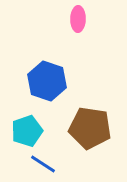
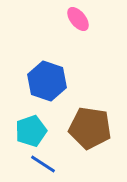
pink ellipse: rotated 40 degrees counterclockwise
cyan pentagon: moved 4 px right
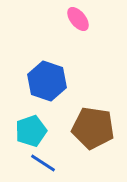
brown pentagon: moved 3 px right
blue line: moved 1 px up
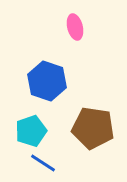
pink ellipse: moved 3 px left, 8 px down; rotated 25 degrees clockwise
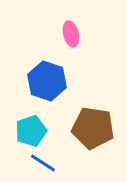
pink ellipse: moved 4 px left, 7 px down
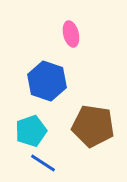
brown pentagon: moved 2 px up
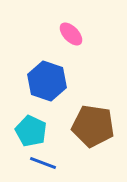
pink ellipse: rotated 30 degrees counterclockwise
cyan pentagon: rotated 28 degrees counterclockwise
blue line: rotated 12 degrees counterclockwise
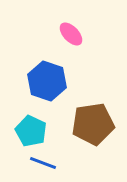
brown pentagon: moved 2 px up; rotated 18 degrees counterclockwise
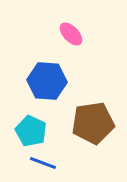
blue hexagon: rotated 15 degrees counterclockwise
brown pentagon: moved 1 px up
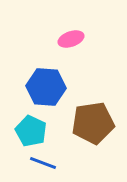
pink ellipse: moved 5 px down; rotated 65 degrees counterclockwise
blue hexagon: moved 1 px left, 6 px down
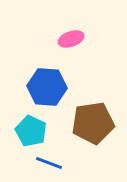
blue hexagon: moved 1 px right
blue line: moved 6 px right
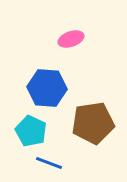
blue hexagon: moved 1 px down
